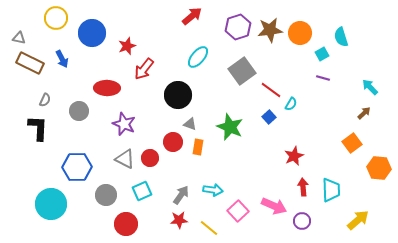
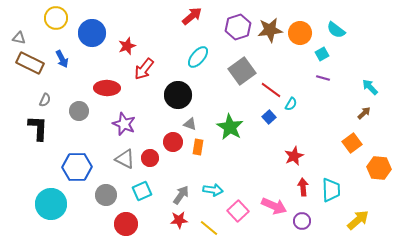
cyan semicircle at (341, 37): moved 5 px left, 7 px up; rotated 36 degrees counterclockwise
green star at (230, 127): rotated 8 degrees clockwise
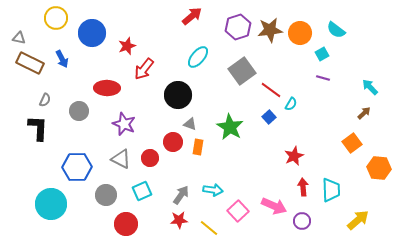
gray triangle at (125, 159): moved 4 px left
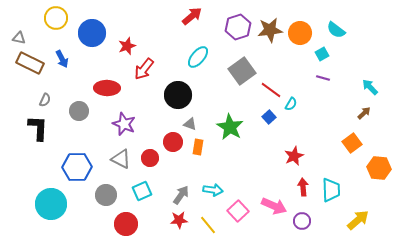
yellow line at (209, 228): moved 1 px left, 3 px up; rotated 12 degrees clockwise
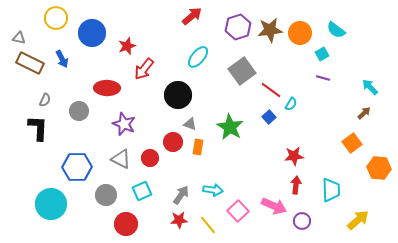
red star at (294, 156): rotated 18 degrees clockwise
red arrow at (303, 187): moved 7 px left, 2 px up; rotated 12 degrees clockwise
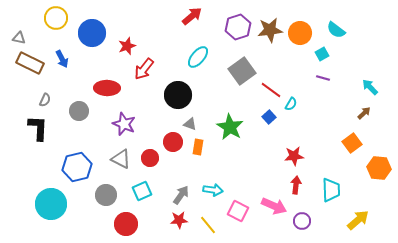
blue hexagon at (77, 167): rotated 12 degrees counterclockwise
pink square at (238, 211): rotated 20 degrees counterclockwise
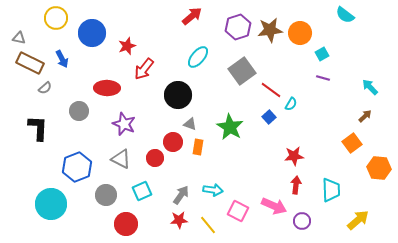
cyan semicircle at (336, 30): moved 9 px right, 15 px up
gray semicircle at (45, 100): moved 12 px up; rotated 24 degrees clockwise
brown arrow at (364, 113): moved 1 px right, 3 px down
red circle at (150, 158): moved 5 px right
blue hexagon at (77, 167): rotated 8 degrees counterclockwise
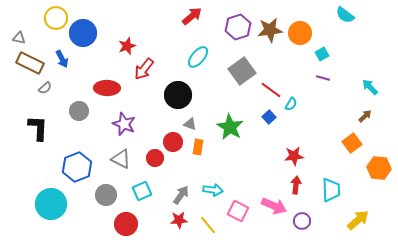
blue circle at (92, 33): moved 9 px left
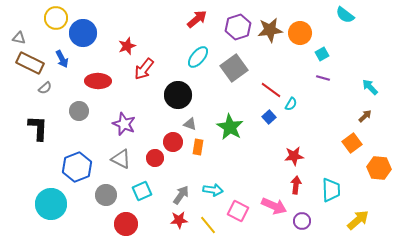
red arrow at (192, 16): moved 5 px right, 3 px down
gray square at (242, 71): moved 8 px left, 3 px up
red ellipse at (107, 88): moved 9 px left, 7 px up
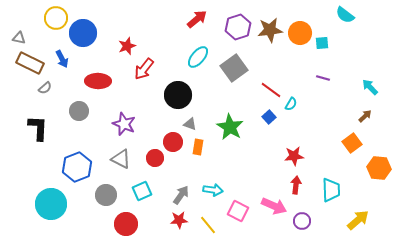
cyan square at (322, 54): moved 11 px up; rotated 24 degrees clockwise
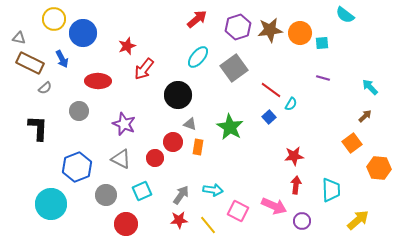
yellow circle at (56, 18): moved 2 px left, 1 px down
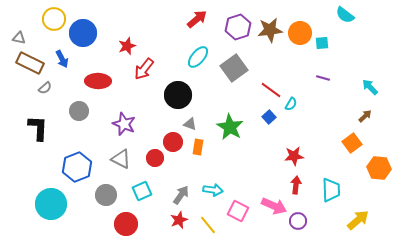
red star at (179, 220): rotated 18 degrees counterclockwise
purple circle at (302, 221): moved 4 px left
